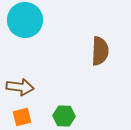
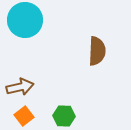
brown semicircle: moved 3 px left
brown arrow: rotated 20 degrees counterclockwise
orange square: moved 2 px right, 1 px up; rotated 24 degrees counterclockwise
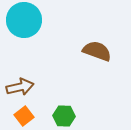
cyan circle: moved 1 px left
brown semicircle: rotated 72 degrees counterclockwise
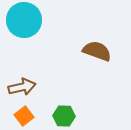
brown arrow: moved 2 px right
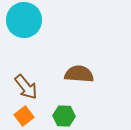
brown semicircle: moved 18 px left, 23 px down; rotated 16 degrees counterclockwise
brown arrow: moved 4 px right; rotated 64 degrees clockwise
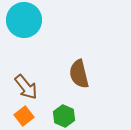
brown semicircle: rotated 108 degrees counterclockwise
green hexagon: rotated 20 degrees clockwise
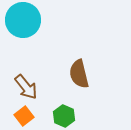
cyan circle: moved 1 px left
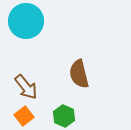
cyan circle: moved 3 px right, 1 px down
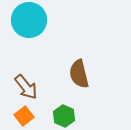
cyan circle: moved 3 px right, 1 px up
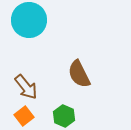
brown semicircle: rotated 12 degrees counterclockwise
